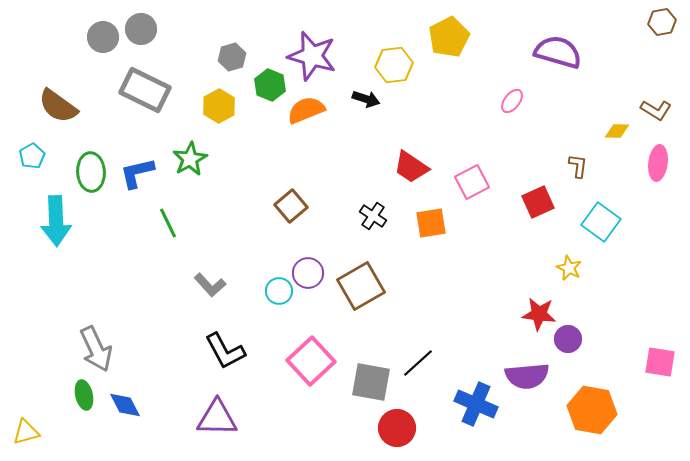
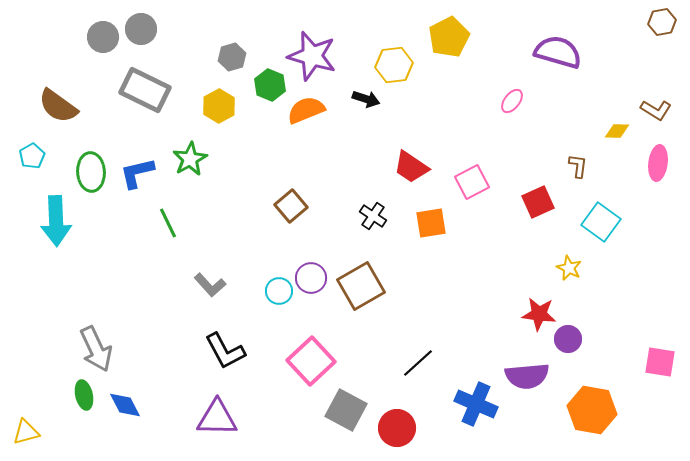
purple circle at (308, 273): moved 3 px right, 5 px down
gray square at (371, 382): moved 25 px left, 28 px down; rotated 18 degrees clockwise
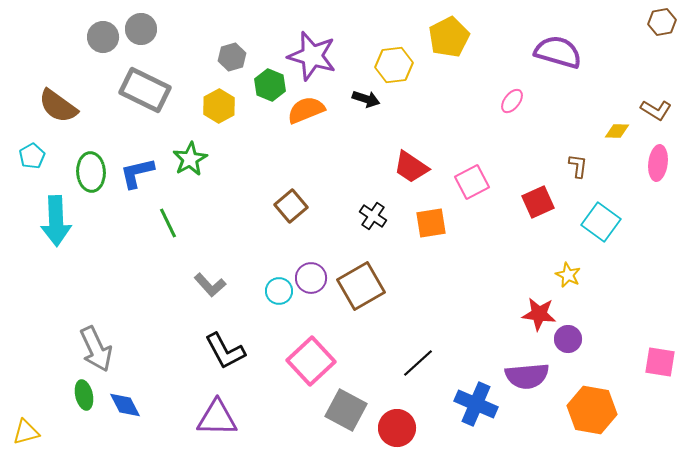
yellow star at (569, 268): moved 1 px left, 7 px down
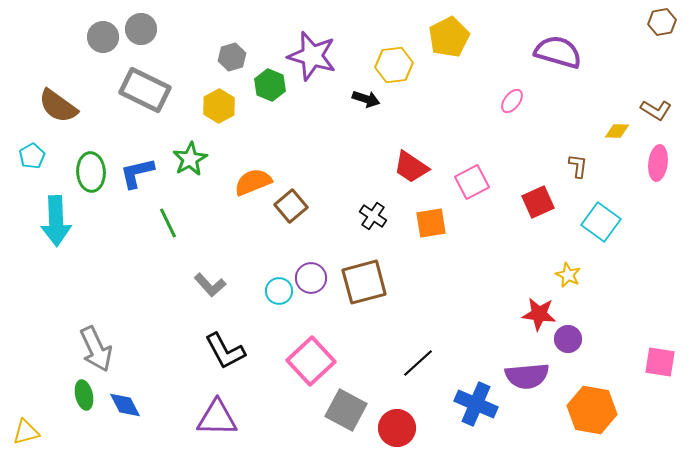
orange semicircle at (306, 110): moved 53 px left, 72 px down
brown square at (361, 286): moved 3 px right, 4 px up; rotated 15 degrees clockwise
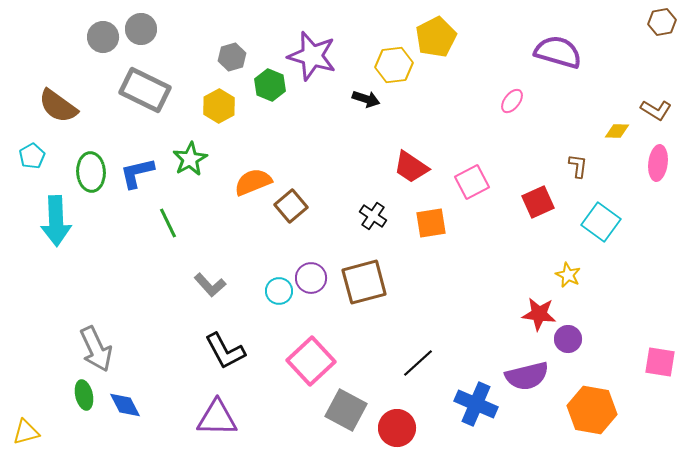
yellow pentagon at (449, 37): moved 13 px left
purple semicircle at (527, 376): rotated 9 degrees counterclockwise
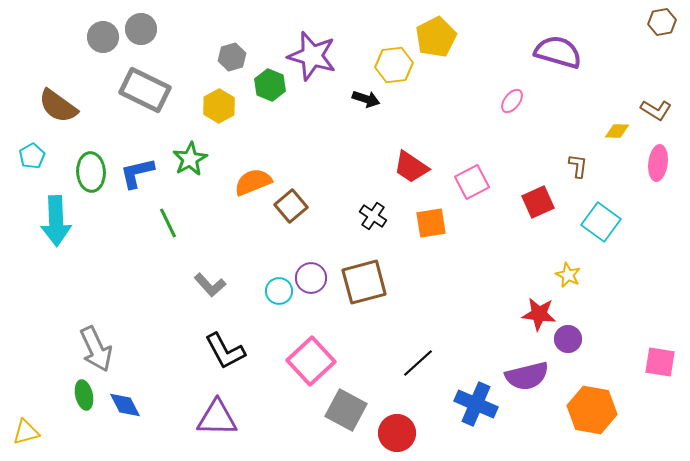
red circle at (397, 428): moved 5 px down
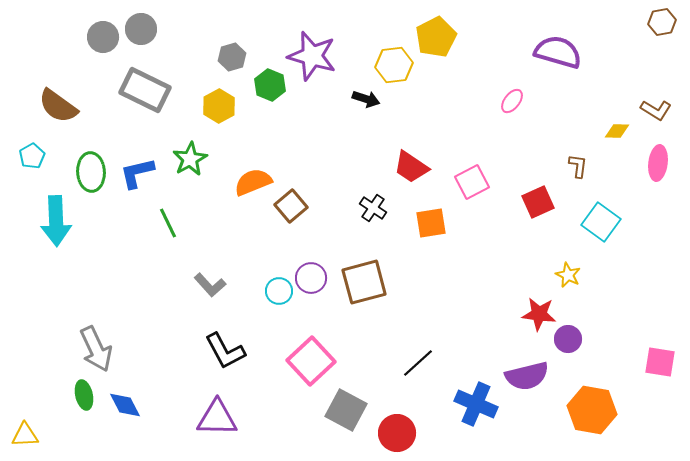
black cross at (373, 216): moved 8 px up
yellow triangle at (26, 432): moved 1 px left, 3 px down; rotated 12 degrees clockwise
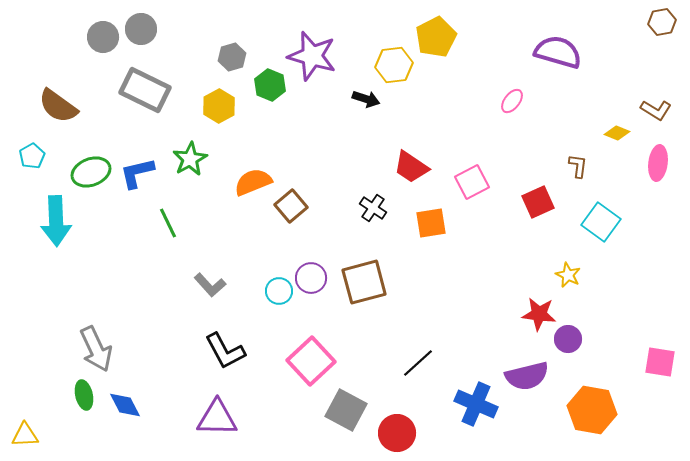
yellow diamond at (617, 131): moved 2 px down; rotated 20 degrees clockwise
green ellipse at (91, 172): rotated 72 degrees clockwise
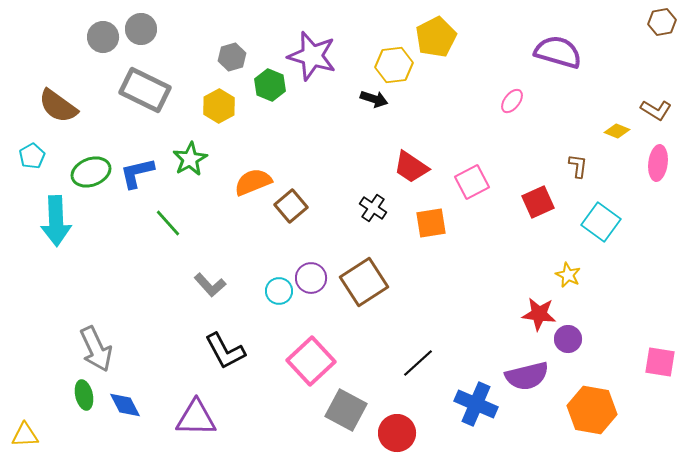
black arrow at (366, 99): moved 8 px right
yellow diamond at (617, 133): moved 2 px up
green line at (168, 223): rotated 16 degrees counterclockwise
brown square at (364, 282): rotated 18 degrees counterclockwise
purple triangle at (217, 418): moved 21 px left
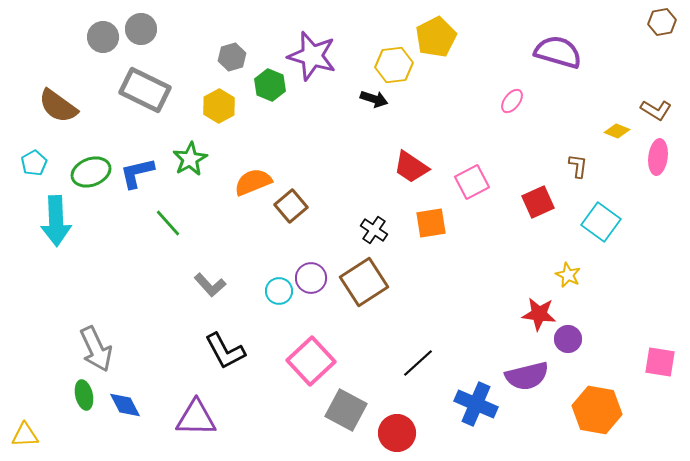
cyan pentagon at (32, 156): moved 2 px right, 7 px down
pink ellipse at (658, 163): moved 6 px up
black cross at (373, 208): moved 1 px right, 22 px down
orange hexagon at (592, 410): moved 5 px right
